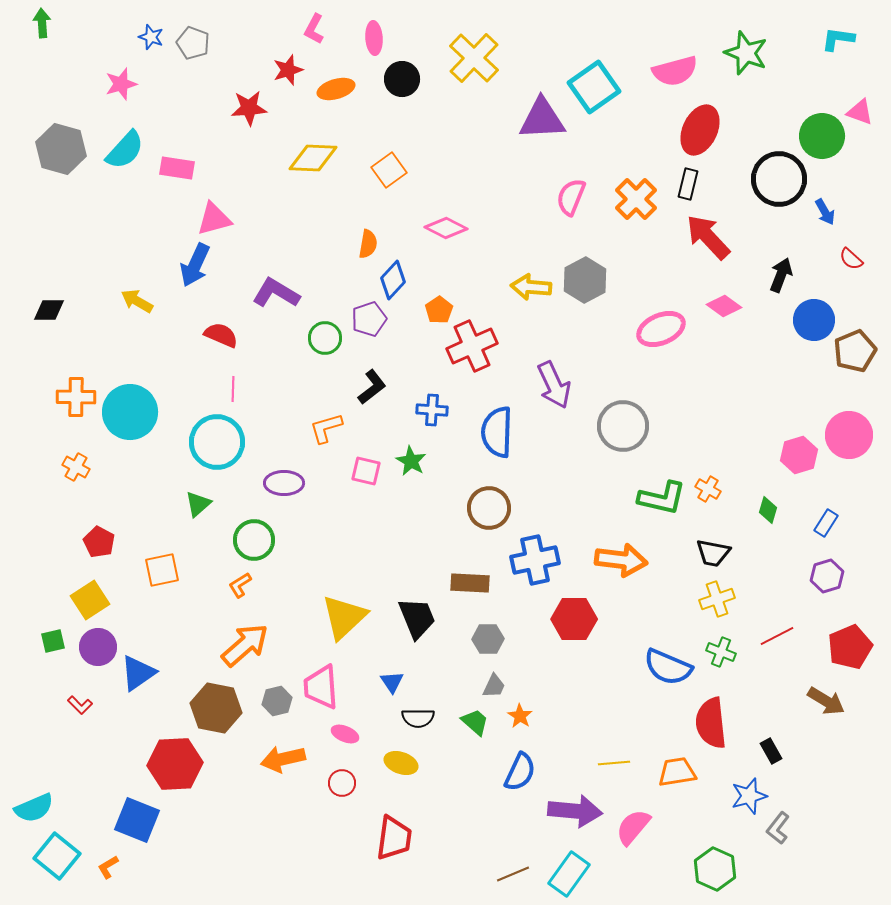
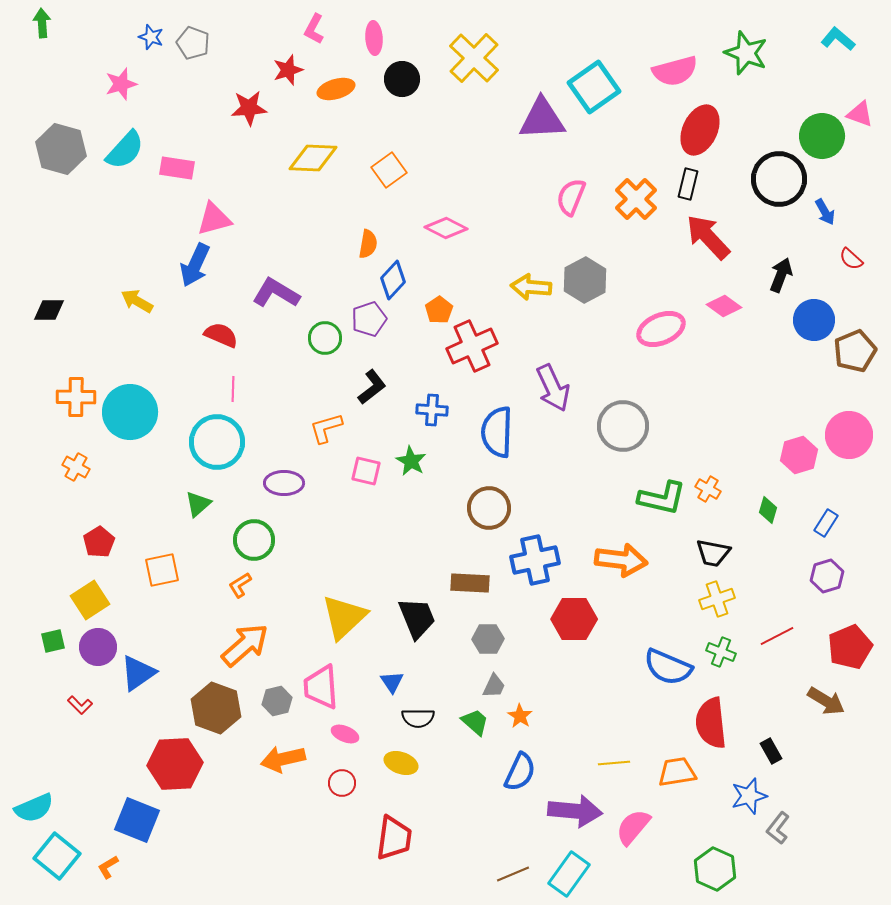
cyan L-shape at (838, 39): rotated 32 degrees clockwise
pink triangle at (860, 112): moved 2 px down
purple arrow at (554, 385): moved 1 px left, 3 px down
red pentagon at (99, 542): rotated 12 degrees clockwise
brown hexagon at (216, 708): rotated 9 degrees clockwise
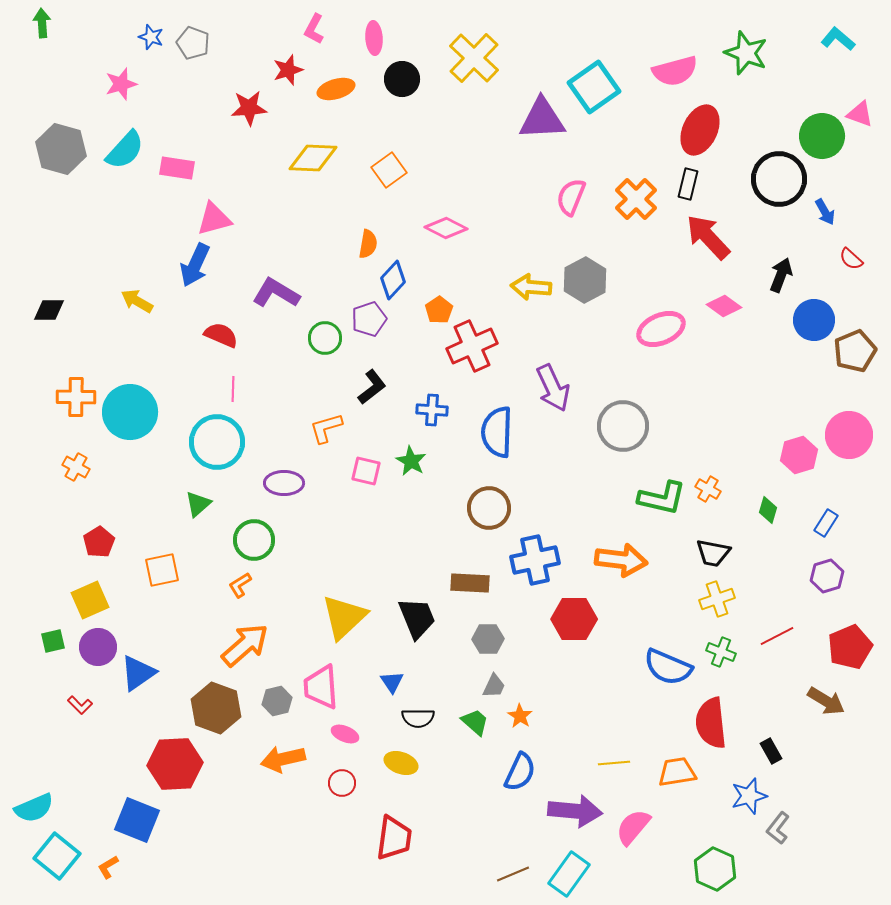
yellow square at (90, 600): rotated 9 degrees clockwise
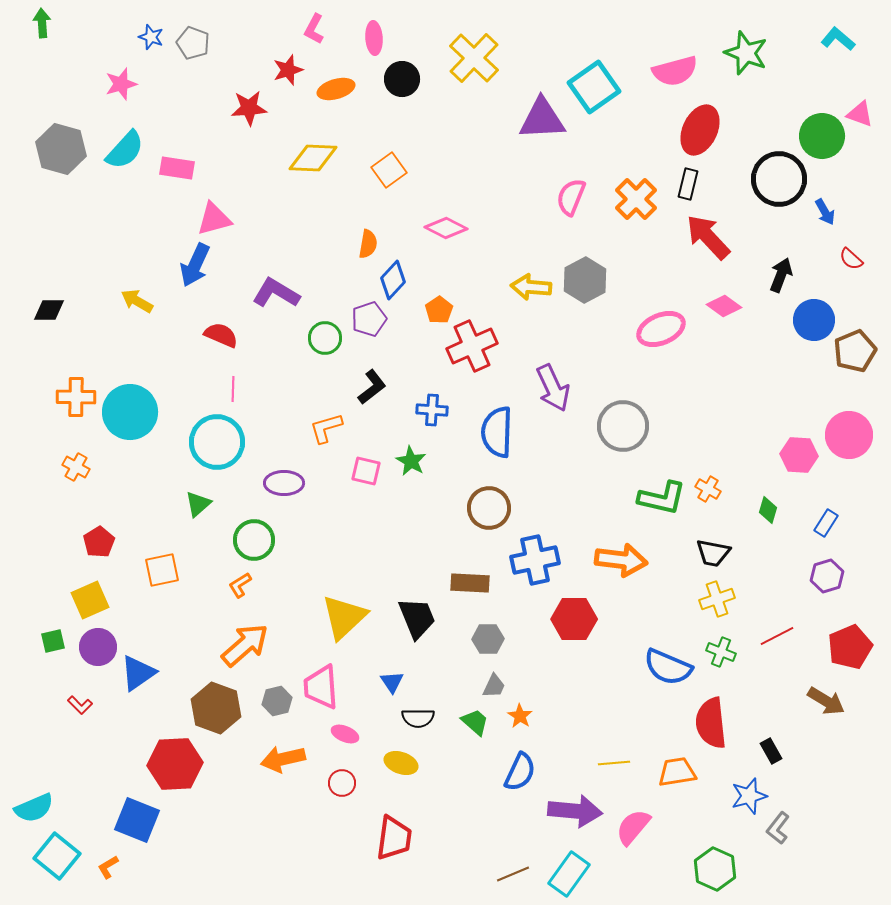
pink hexagon at (799, 455): rotated 21 degrees clockwise
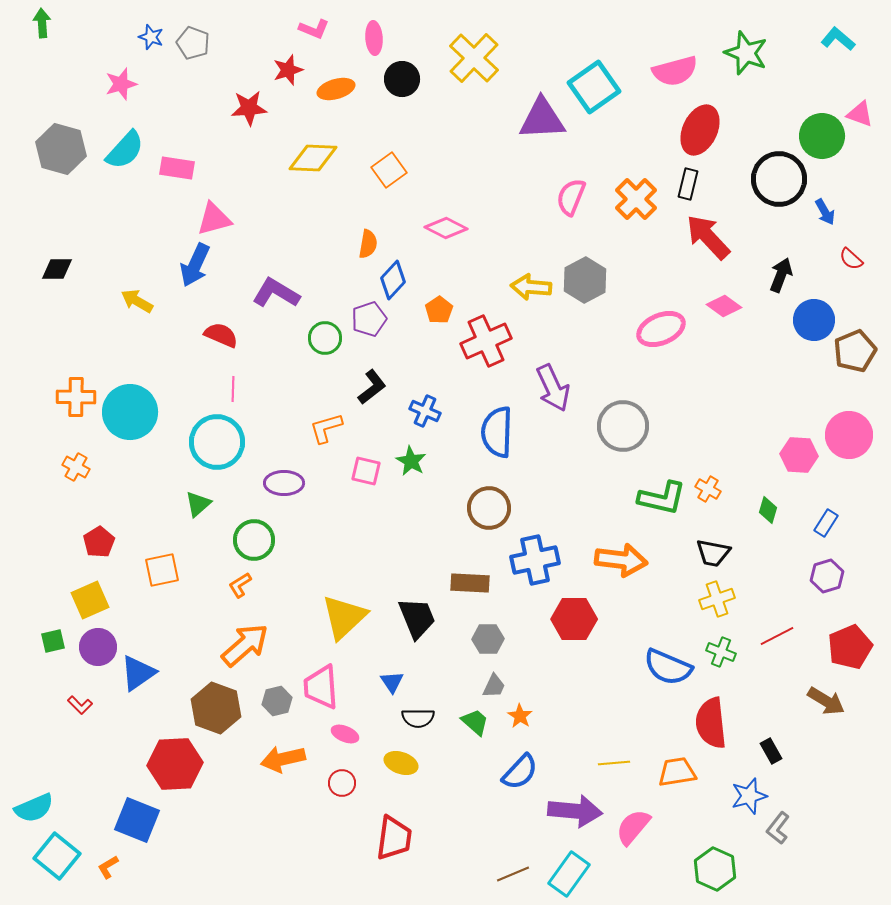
pink L-shape at (314, 29): rotated 96 degrees counterclockwise
black diamond at (49, 310): moved 8 px right, 41 px up
red cross at (472, 346): moved 14 px right, 5 px up
blue cross at (432, 410): moved 7 px left, 1 px down; rotated 20 degrees clockwise
blue semicircle at (520, 772): rotated 18 degrees clockwise
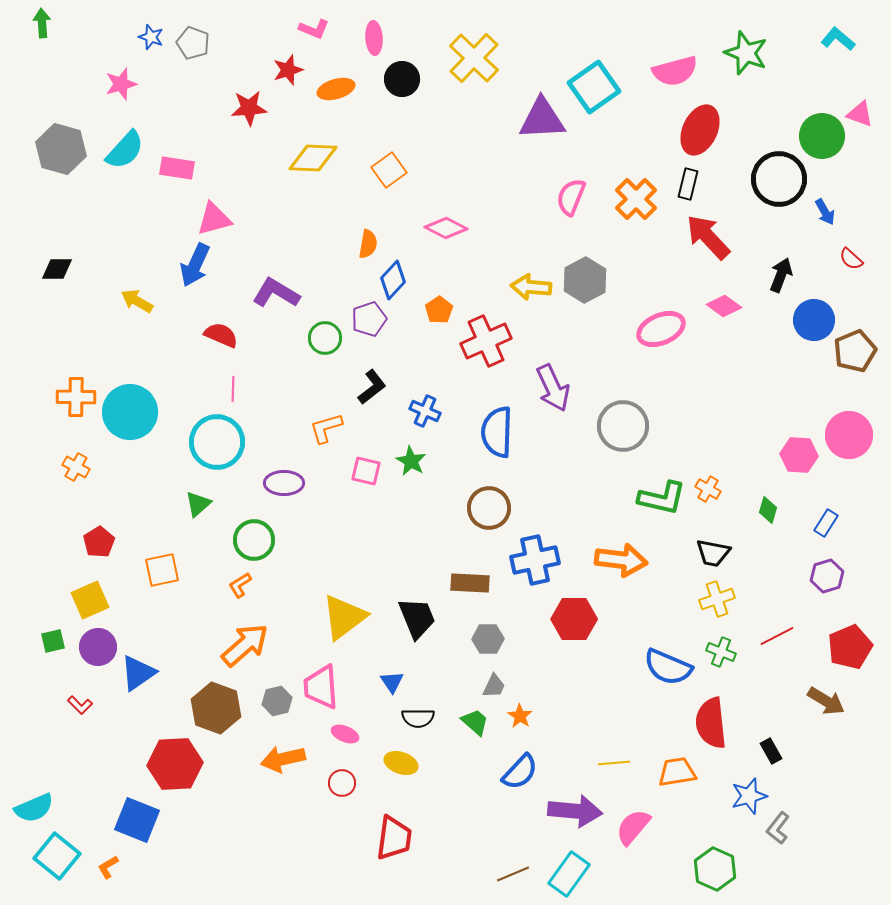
yellow triangle at (344, 617): rotated 6 degrees clockwise
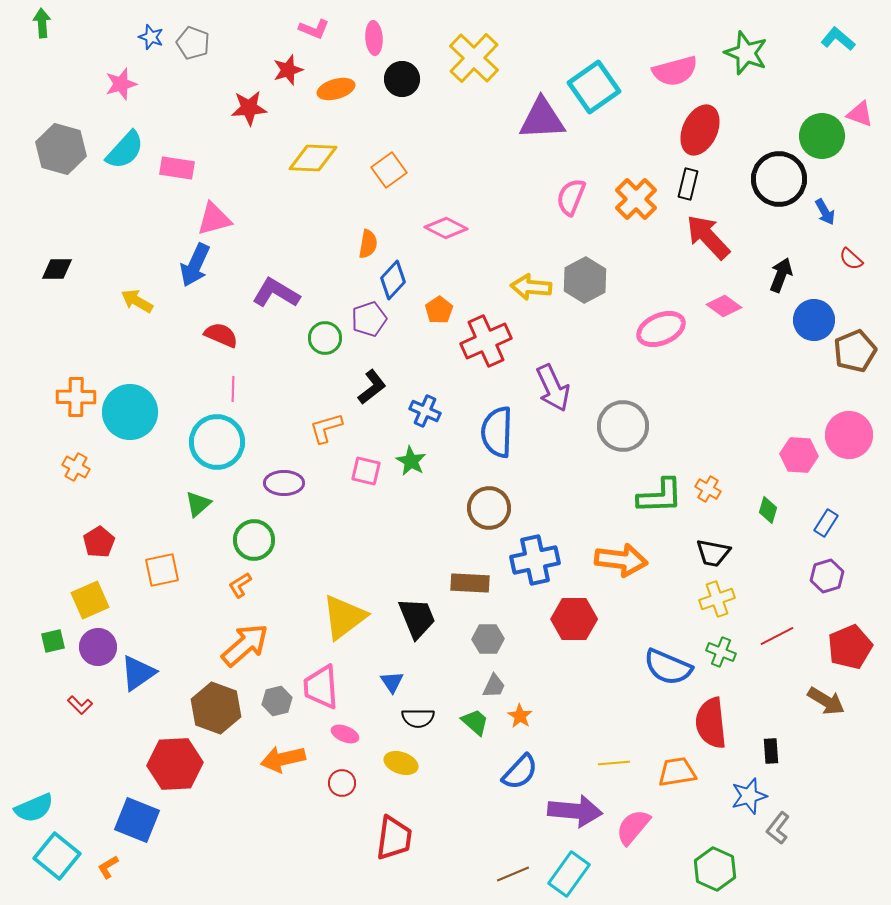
green L-shape at (662, 498): moved 2 px left, 2 px up; rotated 15 degrees counterclockwise
black rectangle at (771, 751): rotated 25 degrees clockwise
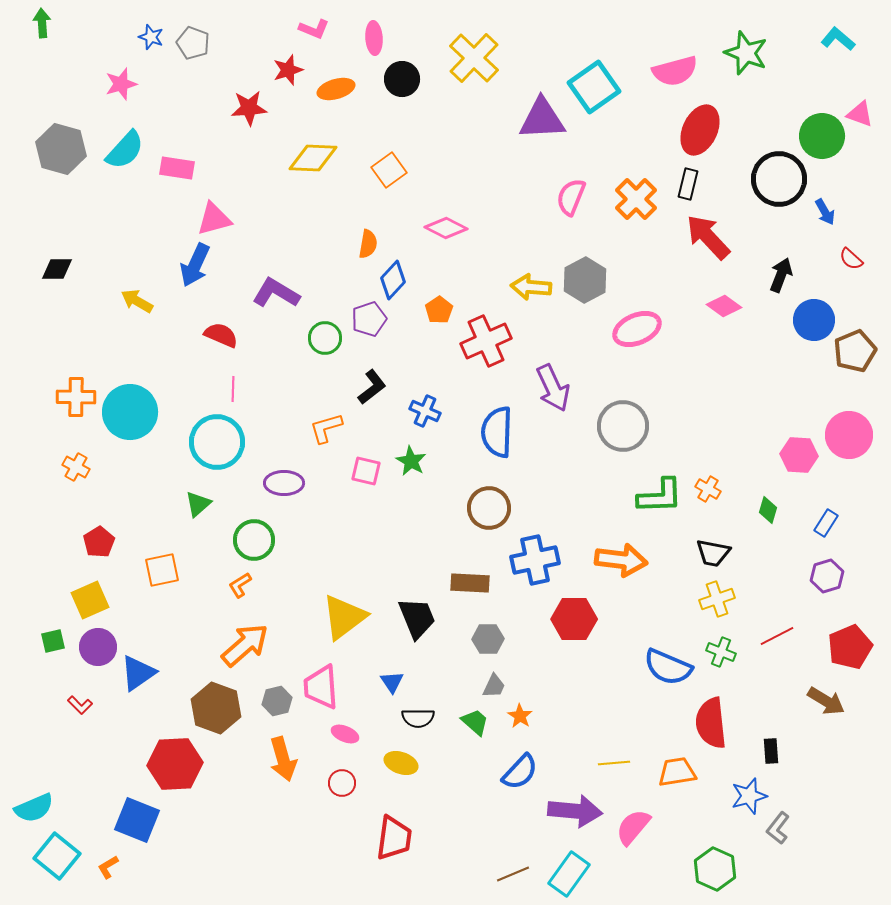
pink ellipse at (661, 329): moved 24 px left
orange arrow at (283, 759): rotated 93 degrees counterclockwise
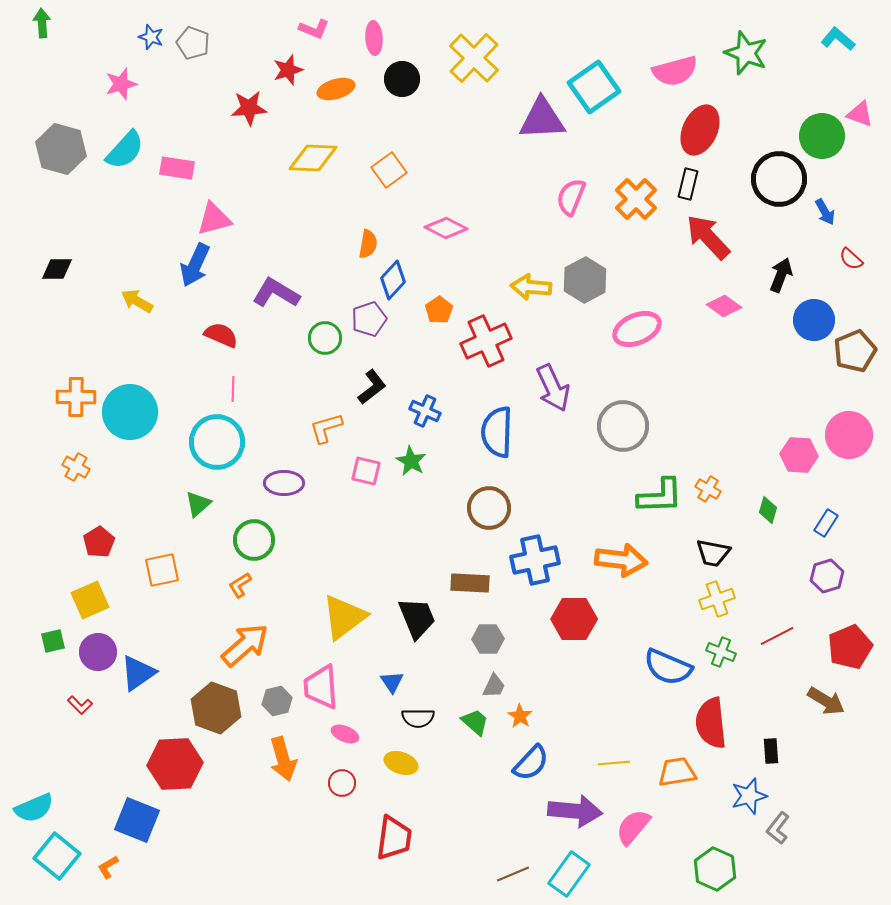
purple circle at (98, 647): moved 5 px down
blue semicircle at (520, 772): moved 11 px right, 9 px up
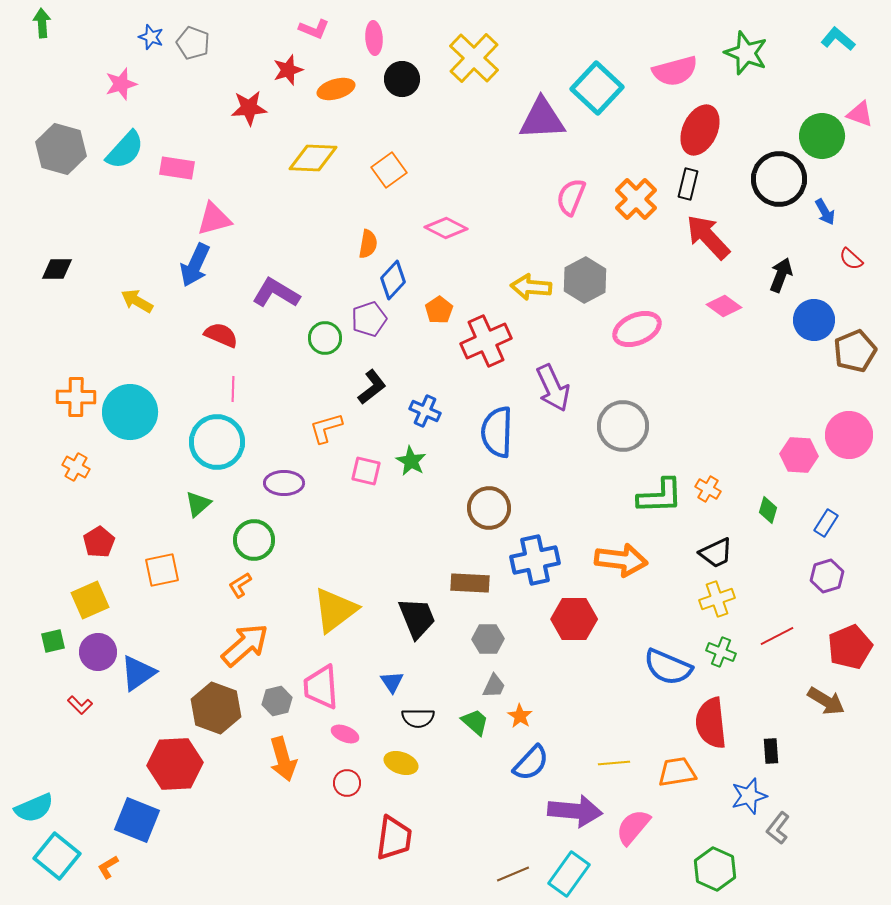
cyan square at (594, 87): moved 3 px right, 1 px down; rotated 12 degrees counterclockwise
black trapezoid at (713, 553): moved 3 px right; rotated 36 degrees counterclockwise
yellow triangle at (344, 617): moved 9 px left, 7 px up
red circle at (342, 783): moved 5 px right
